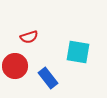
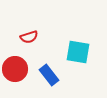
red circle: moved 3 px down
blue rectangle: moved 1 px right, 3 px up
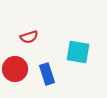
blue rectangle: moved 2 px left, 1 px up; rotated 20 degrees clockwise
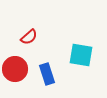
red semicircle: rotated 24 degrees counterclockwise
cyan square: moved 3 px right, 3 px down
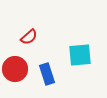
cyan square: moved 1 px left; rotated 15 degrees counterclockwise
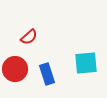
cyan square: moved 6 px right, 8 px down
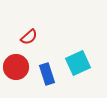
cyan square: moved 8 px left; rotated 20 degrees counterclockwise
red circle: moved 1 px right, 2 px up
